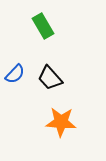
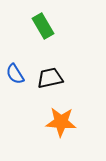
blue semicircle: rotated 105 degrees clockwise
black trapezoid: rotated 120 degrees clockwise
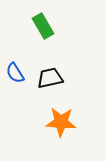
blue semicircle: moved 1 px up
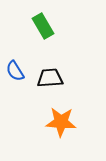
blue semicircle: moved 2 px up
black trapezoid: rotated 8 degrees clockwise
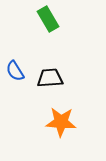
green rectangle: moved 5 px right, 7 px up
